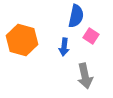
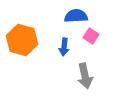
blue semicircle: rotated 105 degrees counterclockwise
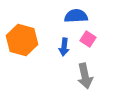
pink square: moved 3 px left, 3 px down
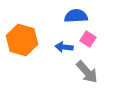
blue arrow: rotated 90 degrees clockwise
gray arrow: moved 2 px right, 4 px up; rotated 30 degrees counterclockwise
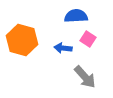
blue arrow: moved 1 px left, 1 px down
gray arrow: moved 2 px left, 5 px down
